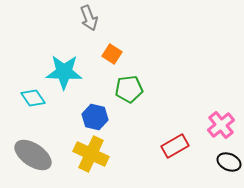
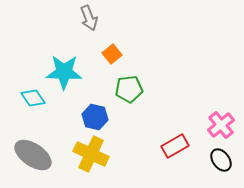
orange square: rotated 18 degrees clockwise
black ellipse: moved 8 px left, 2 px up; rotated 30 degrees clockwise
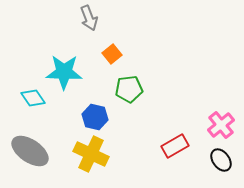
gray ellipse: moved 3 px left, 4 px up
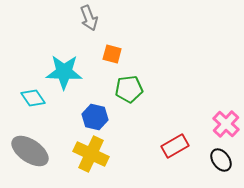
orange square: rotated 36 degrees counterclockwise
pink cross: moved 5 px right, 1 px up; rotated 8 degrees counterclockwise
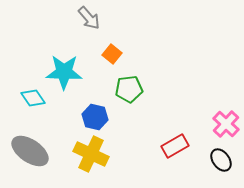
gray arrow: rotated 20 degrees counterclockwise
orange square: rotated 24 degrees clockwise
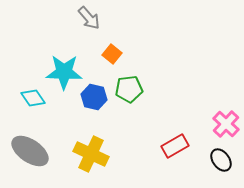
blue hexagon: moved 1 px left, 20 px up
